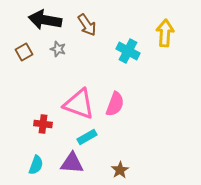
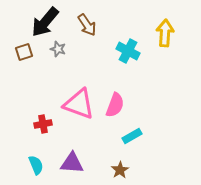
black arrow: moved 2 px down; rotated 60 degrees counterclockwise
brown square: rotated 12 degrees clockwise
pink semicircle: moved 1 px down
red cross: rotated 18 degrees counterclockwise
cyan rectangle: moved 45 px right, 1 px up
cyan semicircle: rotated 42 degrees counterclockwise
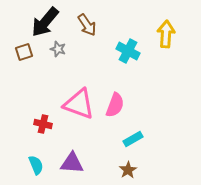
yellow arrow: moved 1 px right, 1 px down
red cross: rotated 24 degrees clockwise
cyan rectangle: moved 1 px right, 3 px down
brown star: moved 8 px right
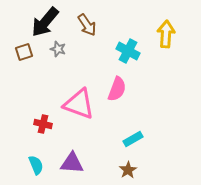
pink semicircle: moved 2 px right, 16 px up
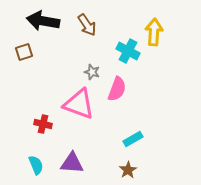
black arrow: moved 2 px left, 1 px up; rotated 60 degrees clockwise
yellow arrow: moved 12 px left, 2 px up
gray star: moved 34 px right, 23 px down
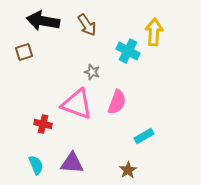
pink semicircle: moved 13 px down
pink triangle: moved 2 px left
cyan rectangle: moved 11 px right, 3 px up
